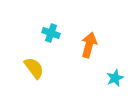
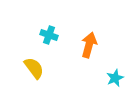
cyan cross: moved 2 px left, 2 px down
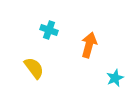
cyan cross: moved 5 px up
